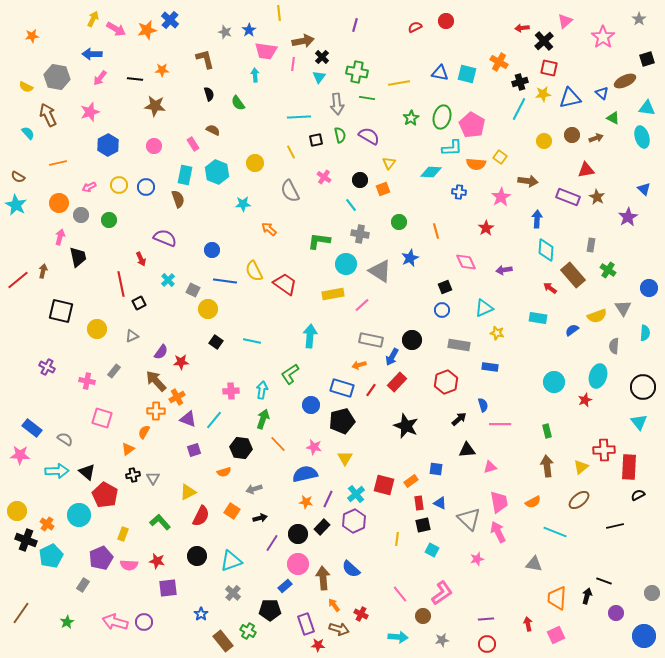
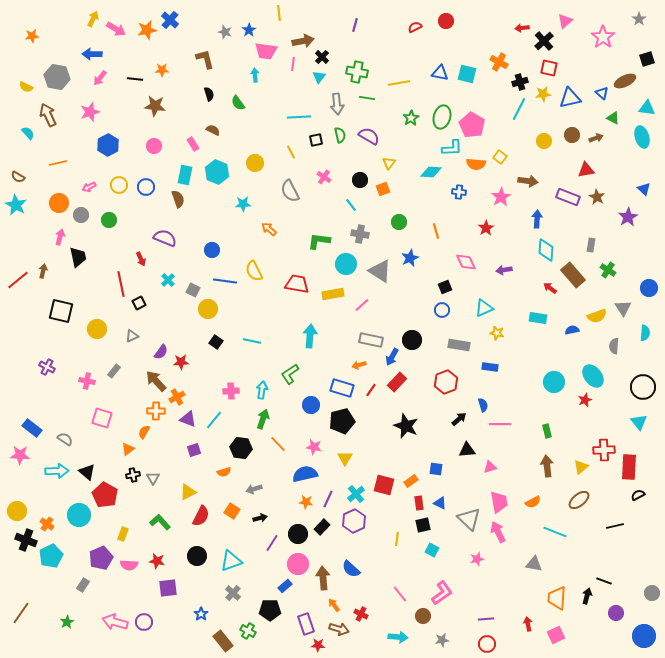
red trapezoid at (285, 284): moved 12 px right; rotated 25 degrees counterclockwise
blue semicircle at (572, 330): rotated 24 degrees clockwise
cyan ellipse at (598, 376): moved 5 px left; rotated 55 degrees counterclockwise
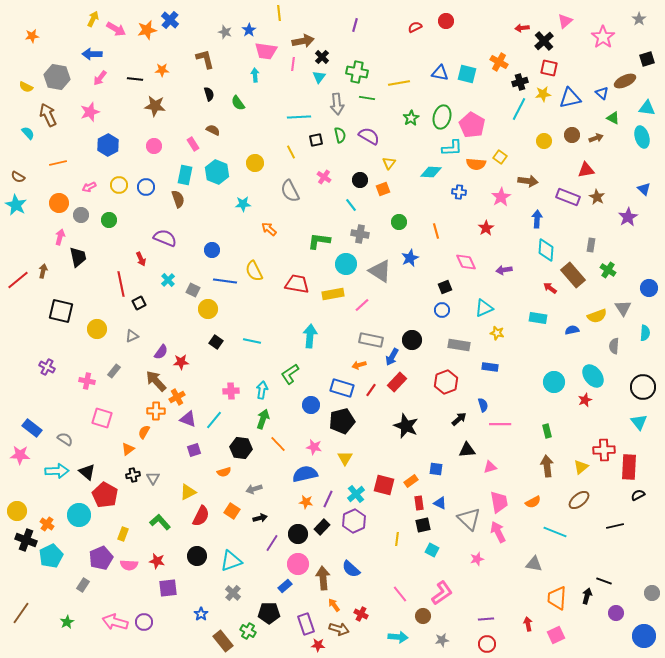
black pentagon at (270, 610): moved 1 px left, 3 px down
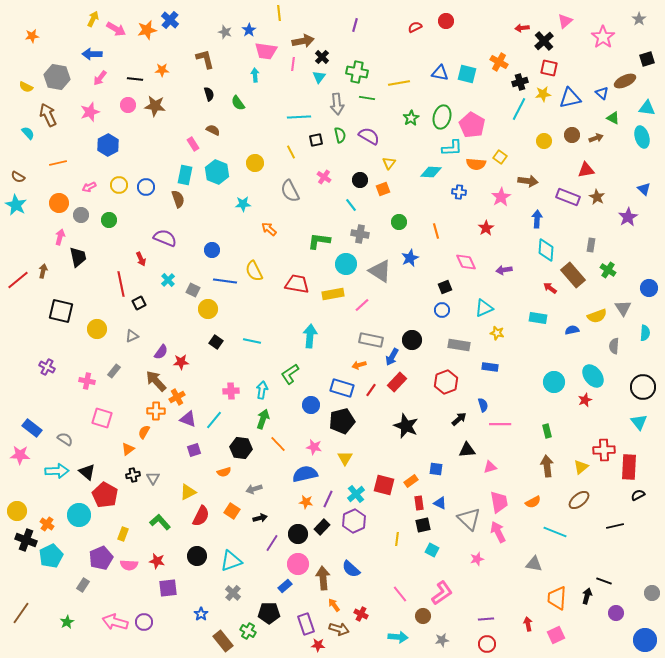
pink circle at (154, 146): moved 26 px left, 41 px up
blue circle at (644, 636): moved 1 px right, 4 px down
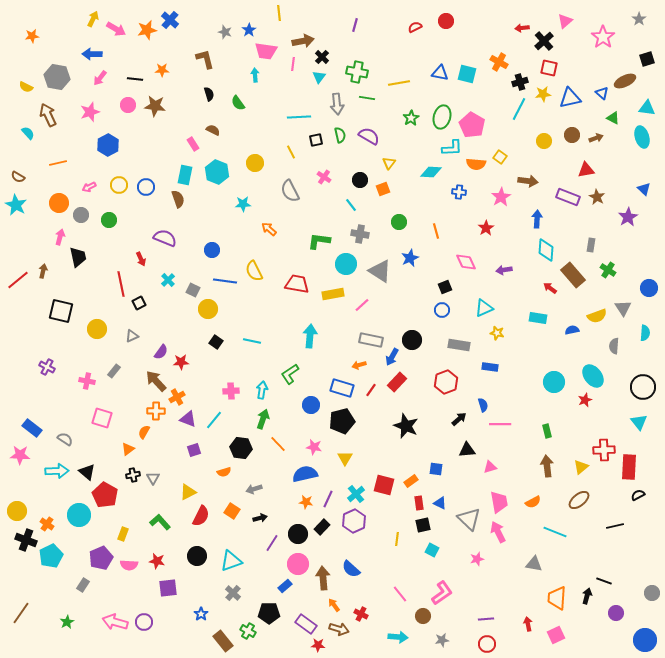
purple rectangle at (306, 624): rotated 35 degrees counterclockwise
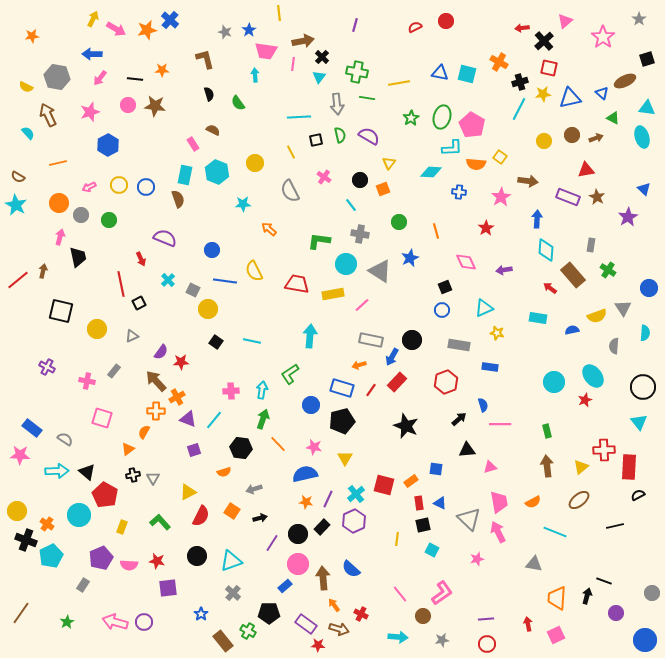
yellow rectangle at (123, 534): moved 1 px left, 7 px up
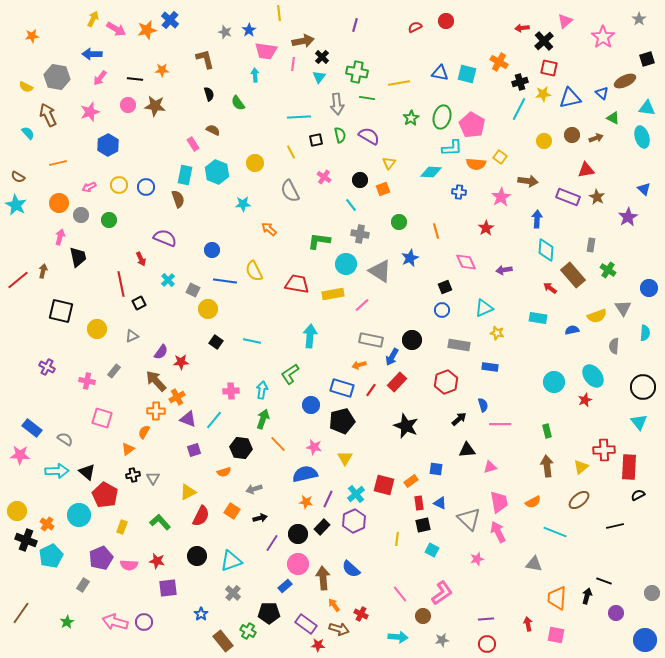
pink square at (556, 635): rotated 36 degrees clockwise
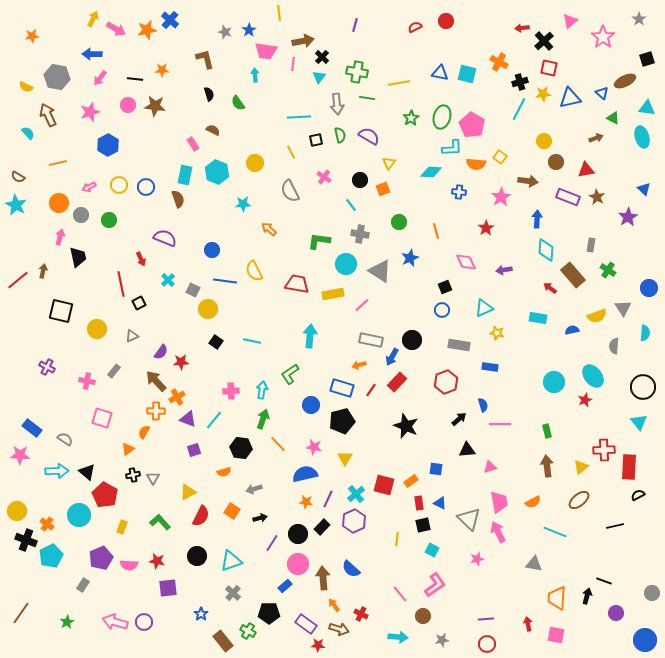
pink triangle at (565, 21): moved 5 px right
brown circle at (572, 135): moved 16 px left, 27 px down
pink L-shape at (442, 593): moved 7 px left, 8 px up
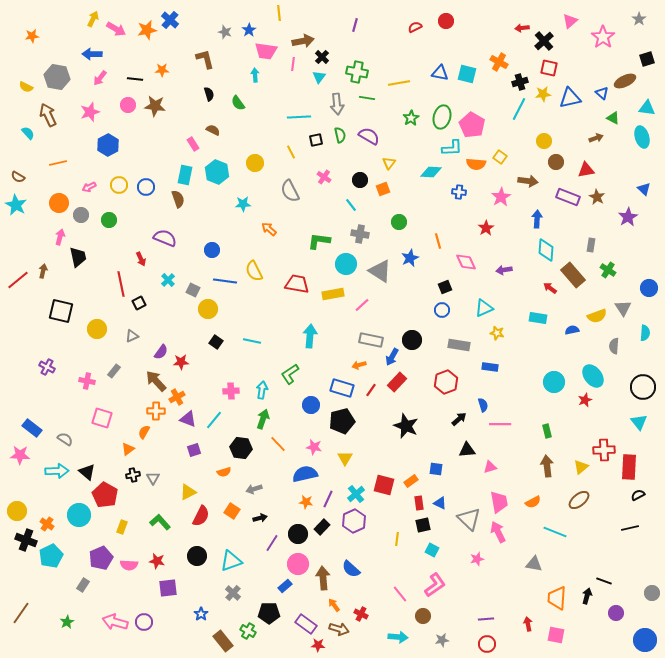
orange line at (436, 231): moved 2 px right, 10 px down
black line at (615, 526): moved 15 px right, 2 px down
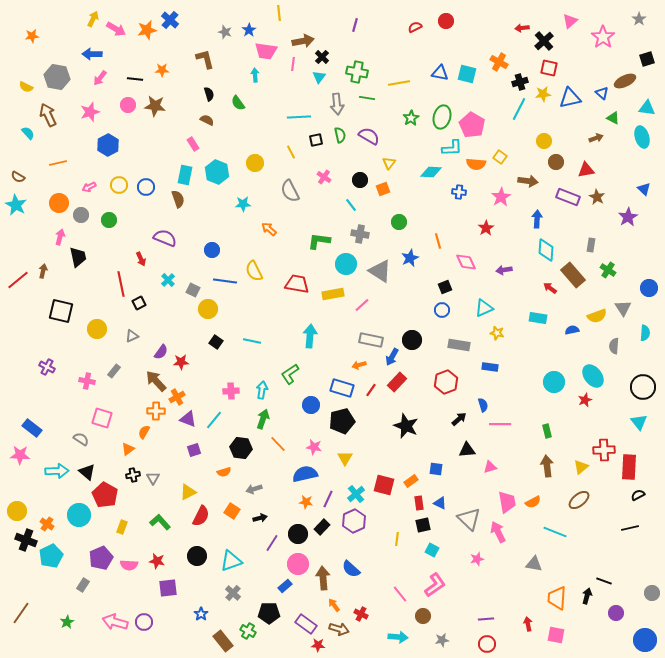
brown semicircle at (213, 130): moved 6 px left, 10 px up
gray semicircle at (65, 439): moved 16 px right
pink trapezoid at (499, 502): moved 8 px right
